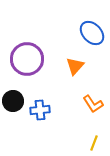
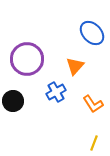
blue cross: moved 16 px right, 18 px up; rotated 24 degrees counterclockwise
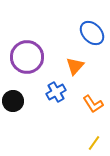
purple circle: moved 2 px up
yellow line: rotated 14 degrees clockwise
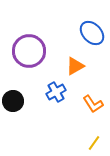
purple circle: moved 2 px right, 6 px up
orange triangle: rotated 18 degrees clockwise
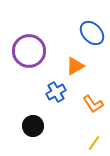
black circle: moved 20 px right, 25 px down
